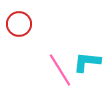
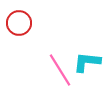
red circle: moved 1 px up
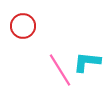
red circle: moved 4 px right, 3 px down
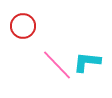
pink line: moved 3 px left, 5 px up; rotated 12 degrees counterclockwise
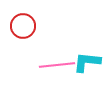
pink line: rotated 52 degrees counterclockwise
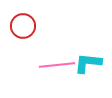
cyan L-shape: moved 1 px right, 1 px down
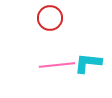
red circle: moved 27 px right, 8 px up
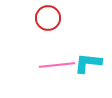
red circle: moved 2 px left
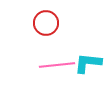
red circle: moved 2 px left, 5 px down
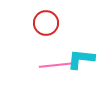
cyan L-shape: moved 7 px left, 4 px up
